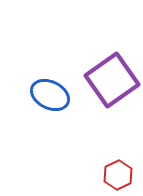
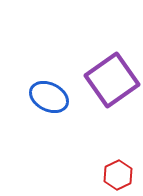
blue ellipse: moved 1 px left, 2 px down
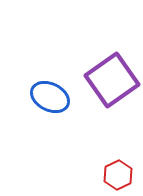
blue ellipse: moved 1 px right
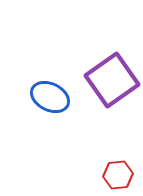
red hexagon: rotated 20 degrees clockwise
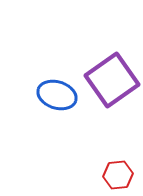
blue ellipse: moved 7 px right, 2 px up; rotated 9 degrees counterclockwise
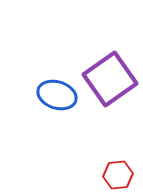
purple square: moved 2 px left, 1 px up
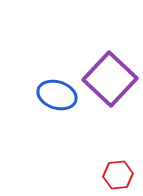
purple square: rotated 12 degrees counterclockwise
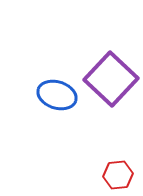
purple square: moved 1 px right
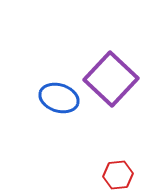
blue ellipse: moved 2 px right, 3 px down
